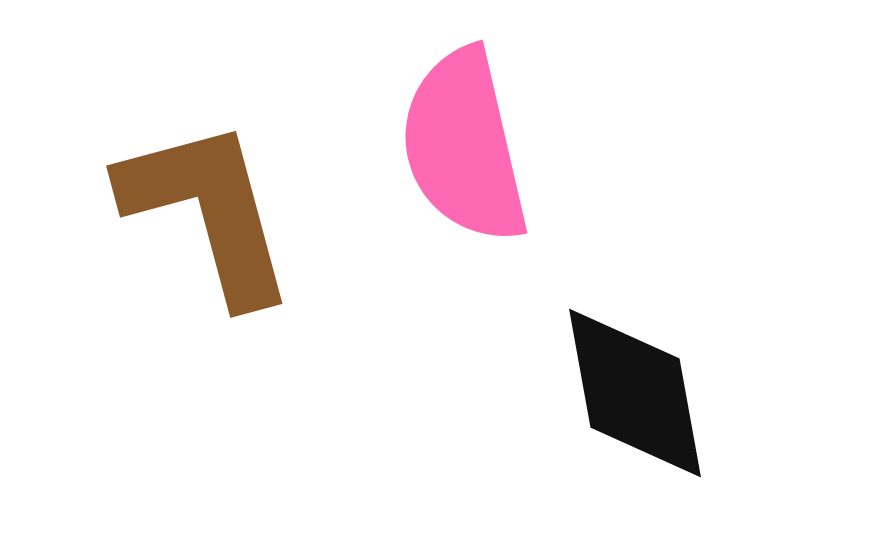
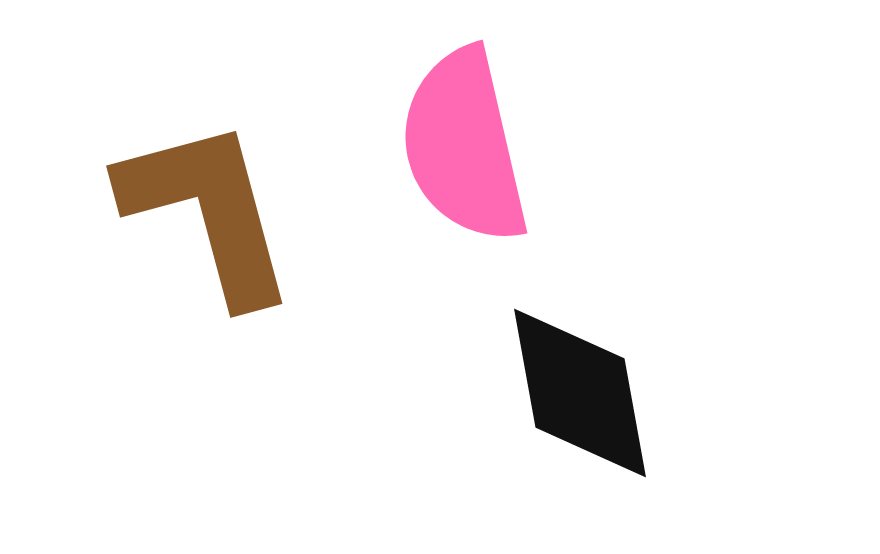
black diamond: moved 55 px left
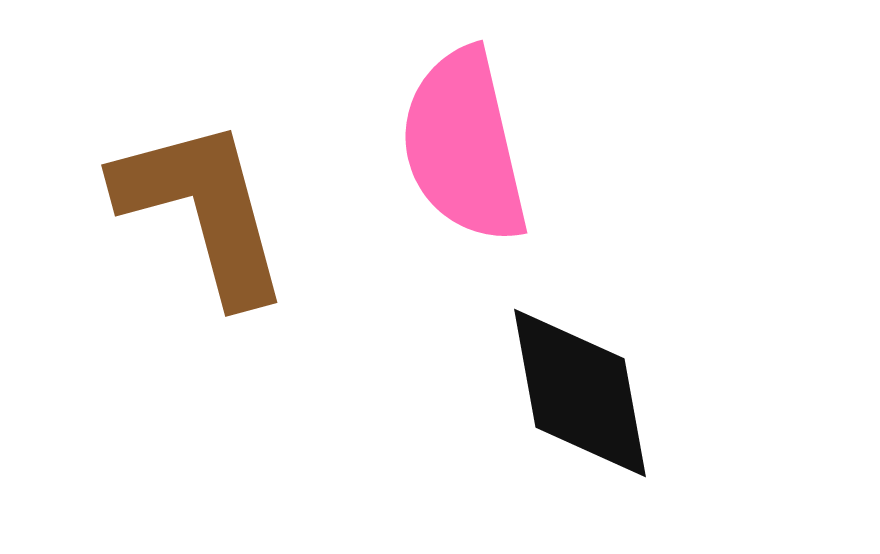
brown L-shape: moved 5 px left, 1 px up
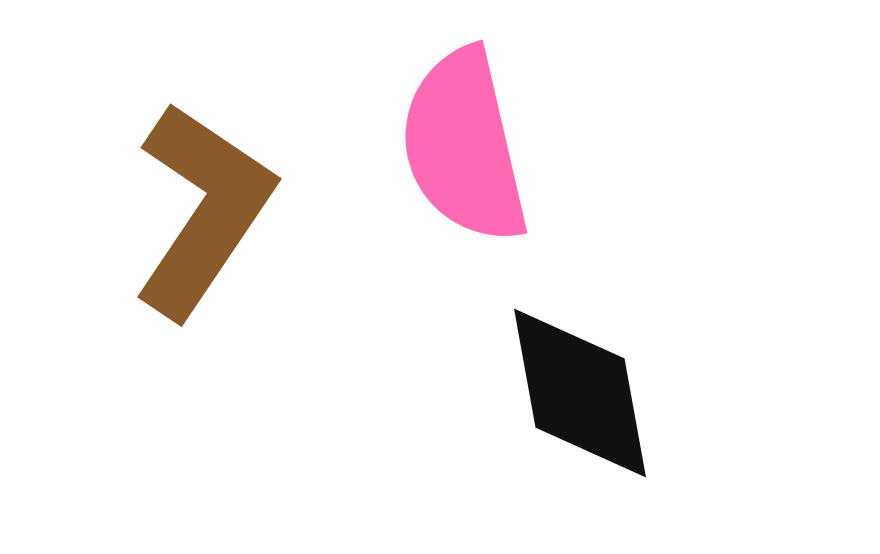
brown L-shape: rotated 49 degrees clockwise
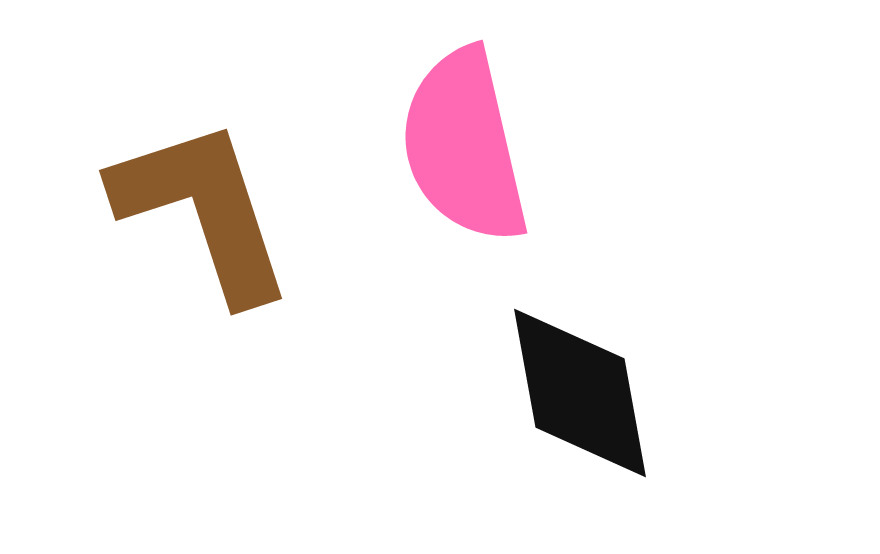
brown L-shape: rotated 52 degrees counterclockwise
